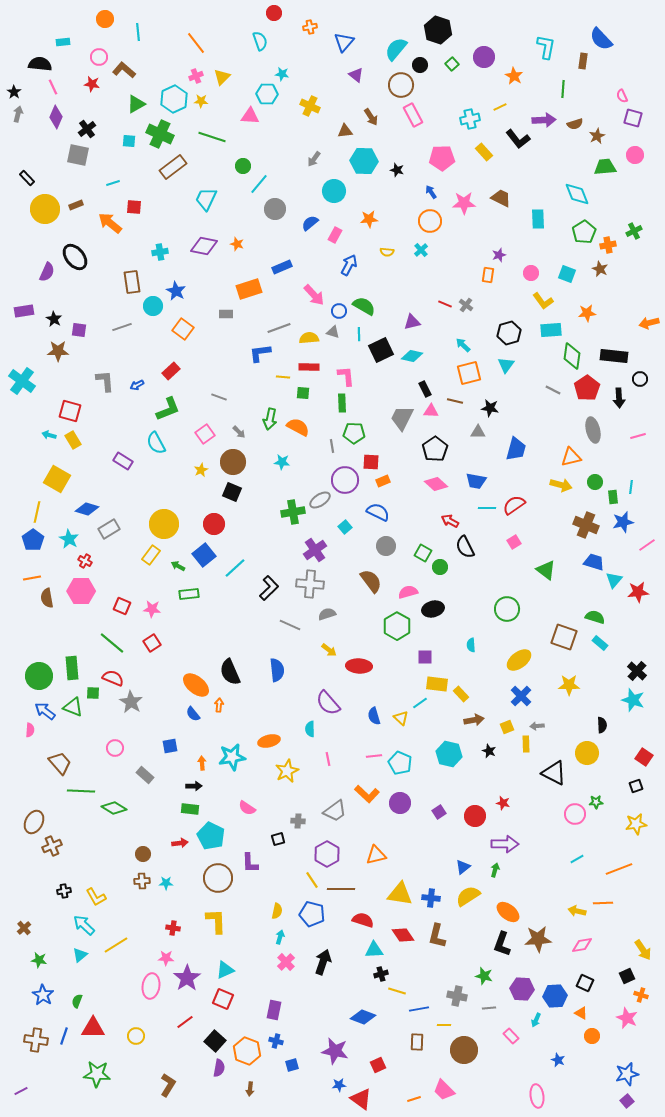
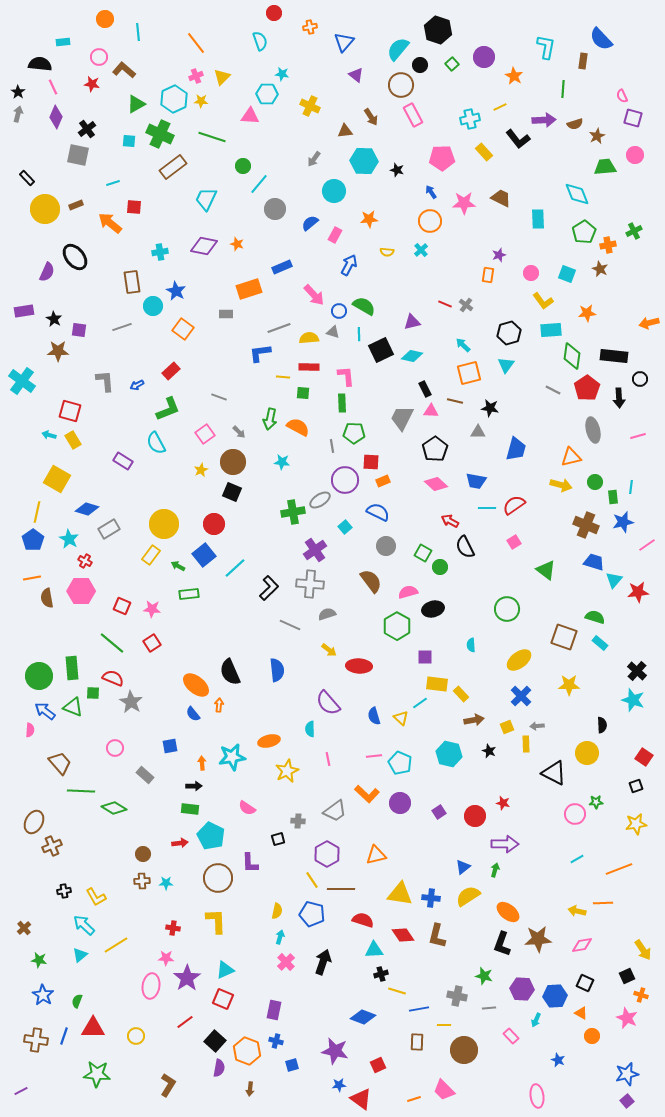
cyan semicircle at (396, 49): moved 2 px right
black star at (14, 92): moved 4 px right
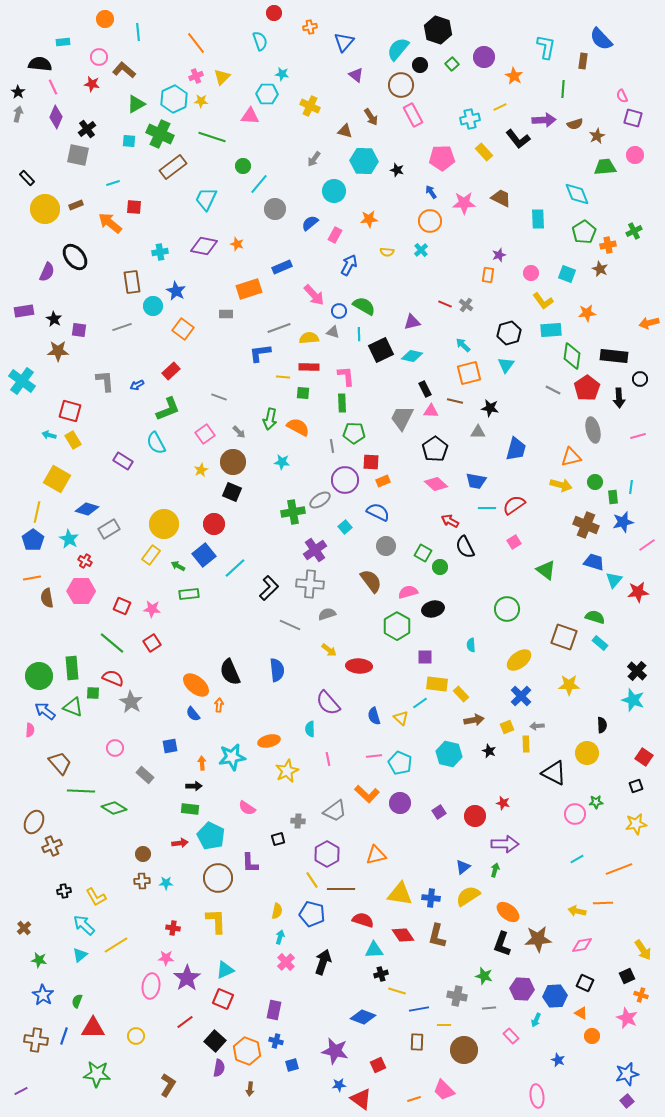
brown triangle at (345, 131): rotated 21 degrees clockwise
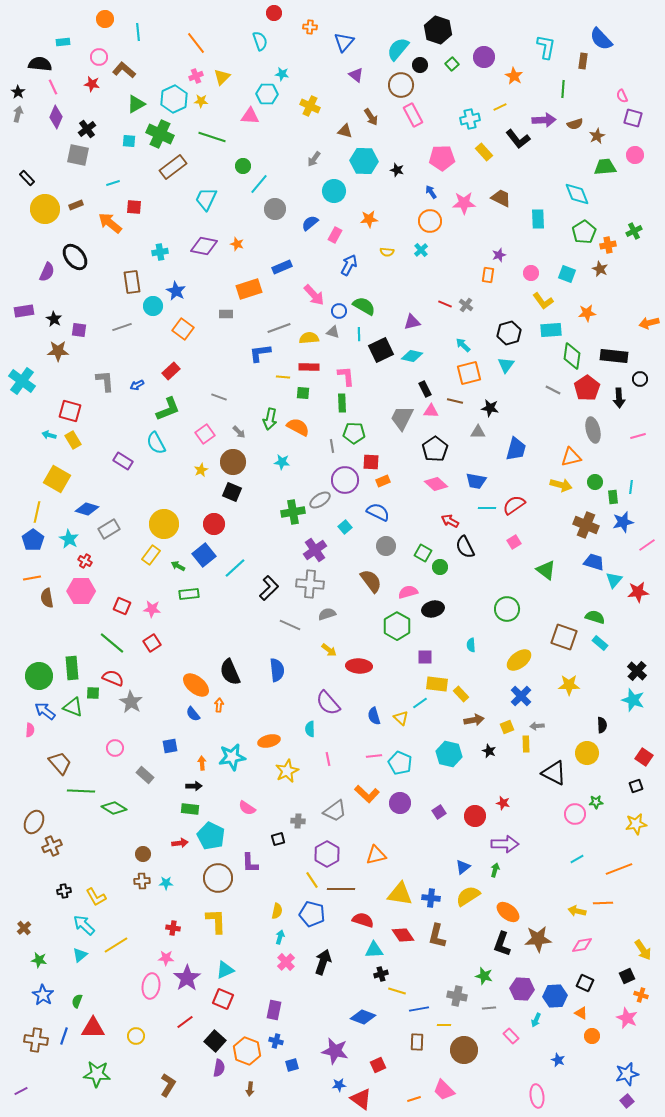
orange cross at (310, 27): rotated 16 degrees clockwise
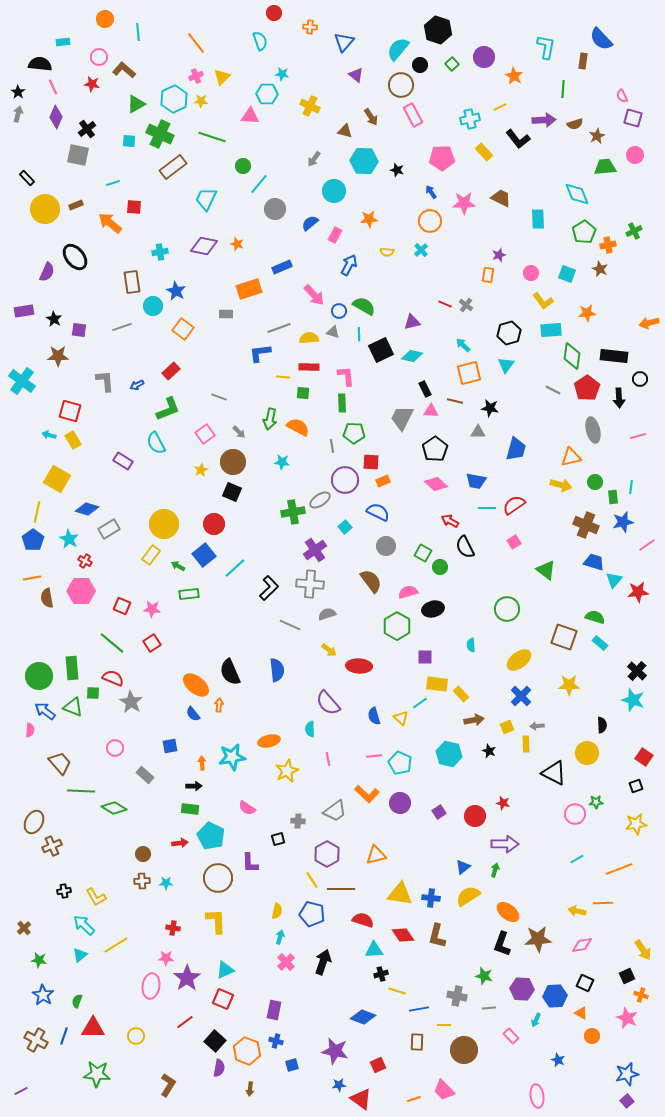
brown star at (58, 351): moved 5 px down
brown cross at (36, 1040): rotated 20 degrees clockwise
